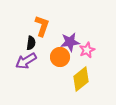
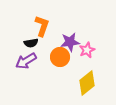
black semicircle: rotated 72 degrees clockwise
yellow diamond: moved 6 px right, 4 px down
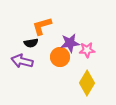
orange L-shape: rotated 125 degrees counterclockwise
purple star: moved 1 px down
pink star: rotated 21 degrees clockwise
purple arrow: moved 4 px left; rotated 45 degrees clockwise
yellow diamond: rotated 20 degrees counterclockwise
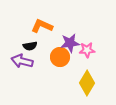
orange L-shape: rotated 40 degrees clockwise
black semicircle: moved 1 px left, 3 px down
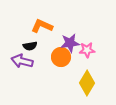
orange circle: moved 1 px right
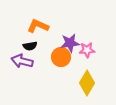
orange L-shape: moved 4 px left
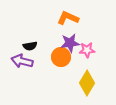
orange L-shape: moved 30 px right, 8 px up
